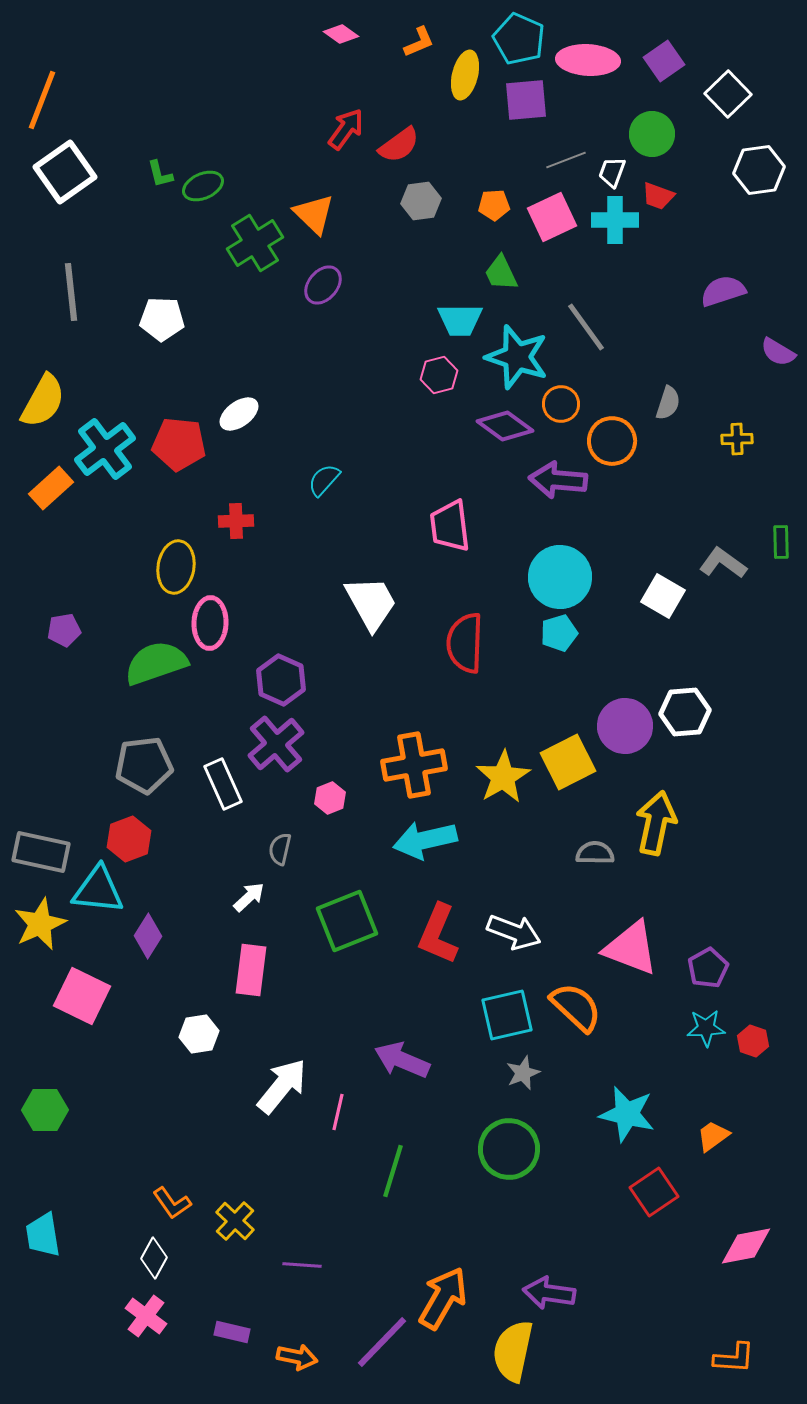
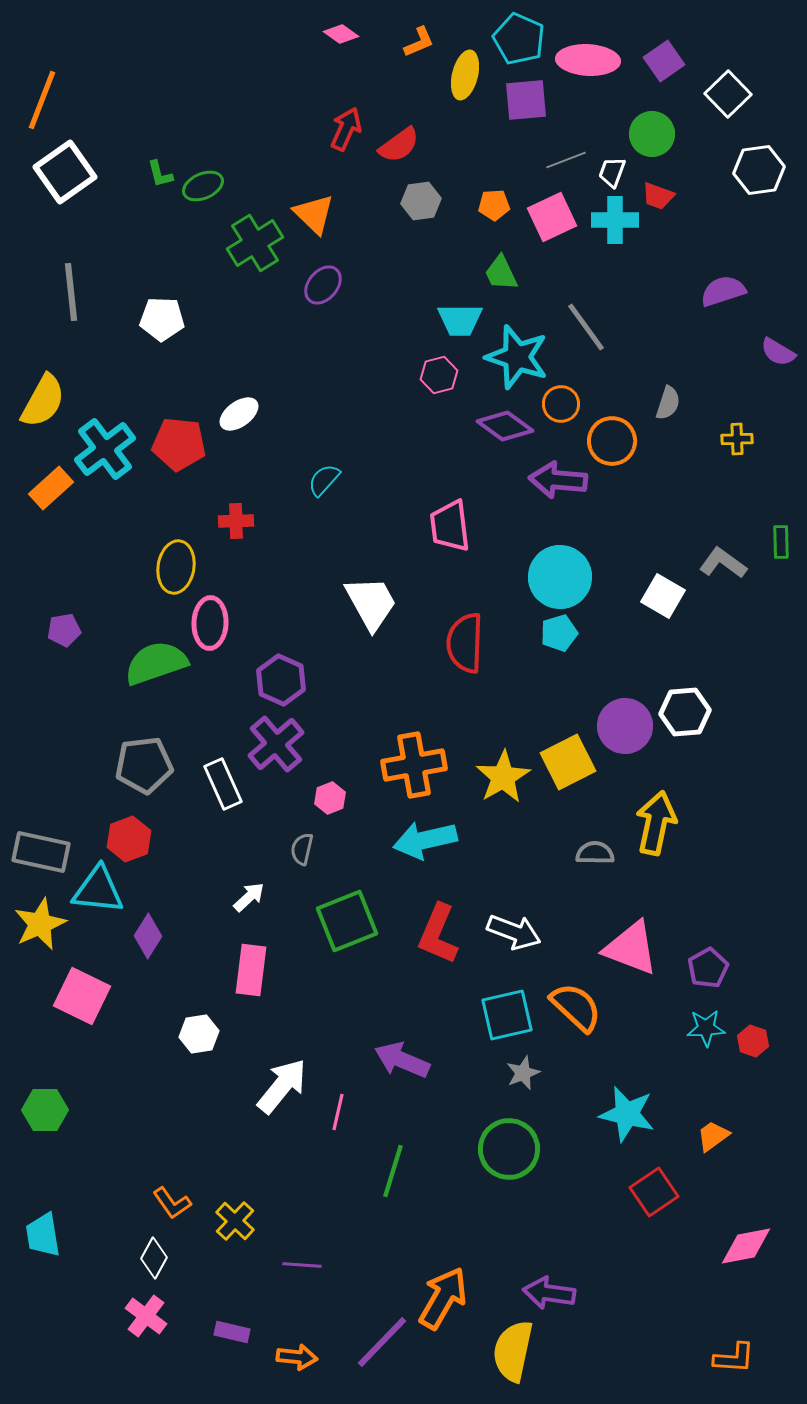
red arrow at (346, 129): rotated 12 degrees counterclockwise
gray semicircle at (280, 849): moved 22 px right
orange arrow at (297, 1357): rotated 6 degrees counterclockwise
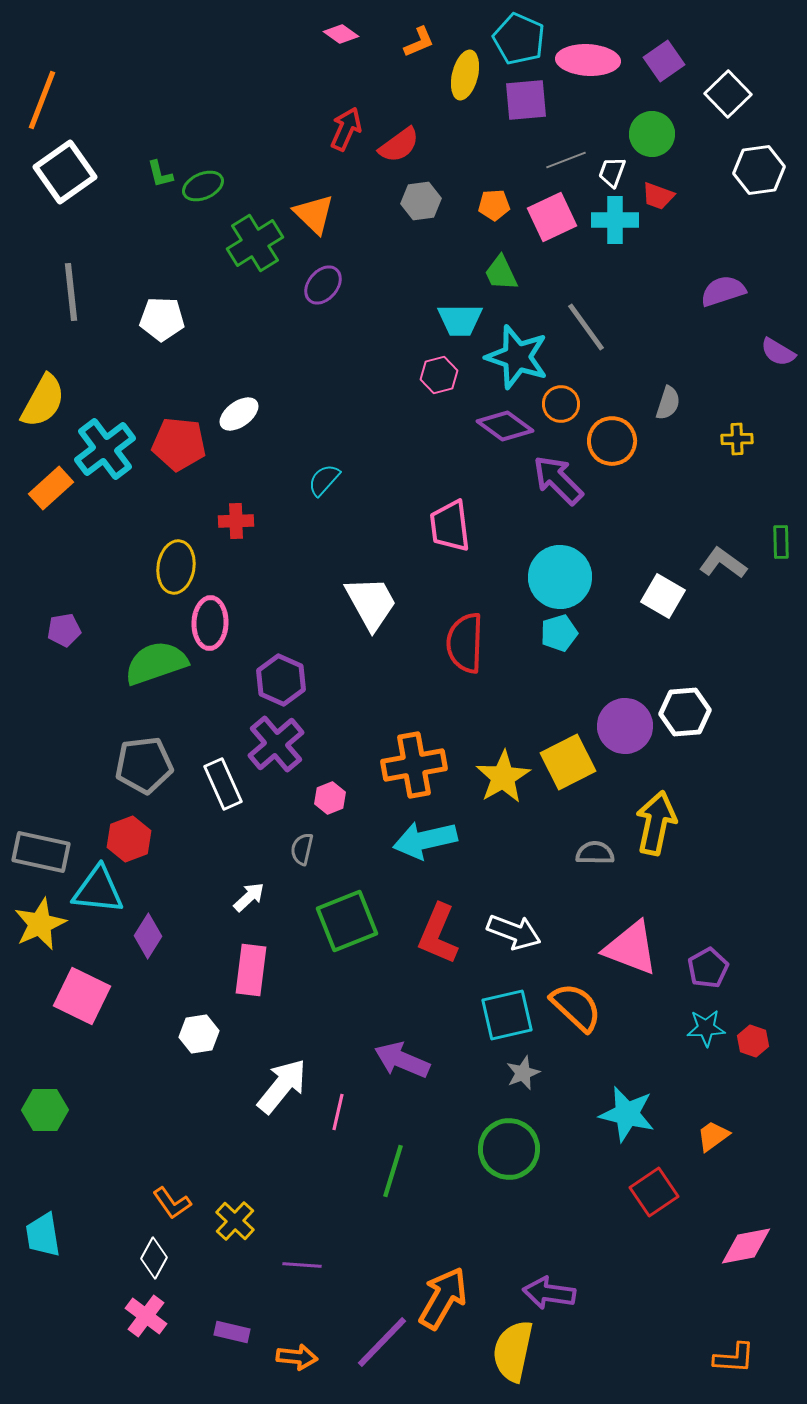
purple arrow at (558, 480): rotated 40 degrees clockwise
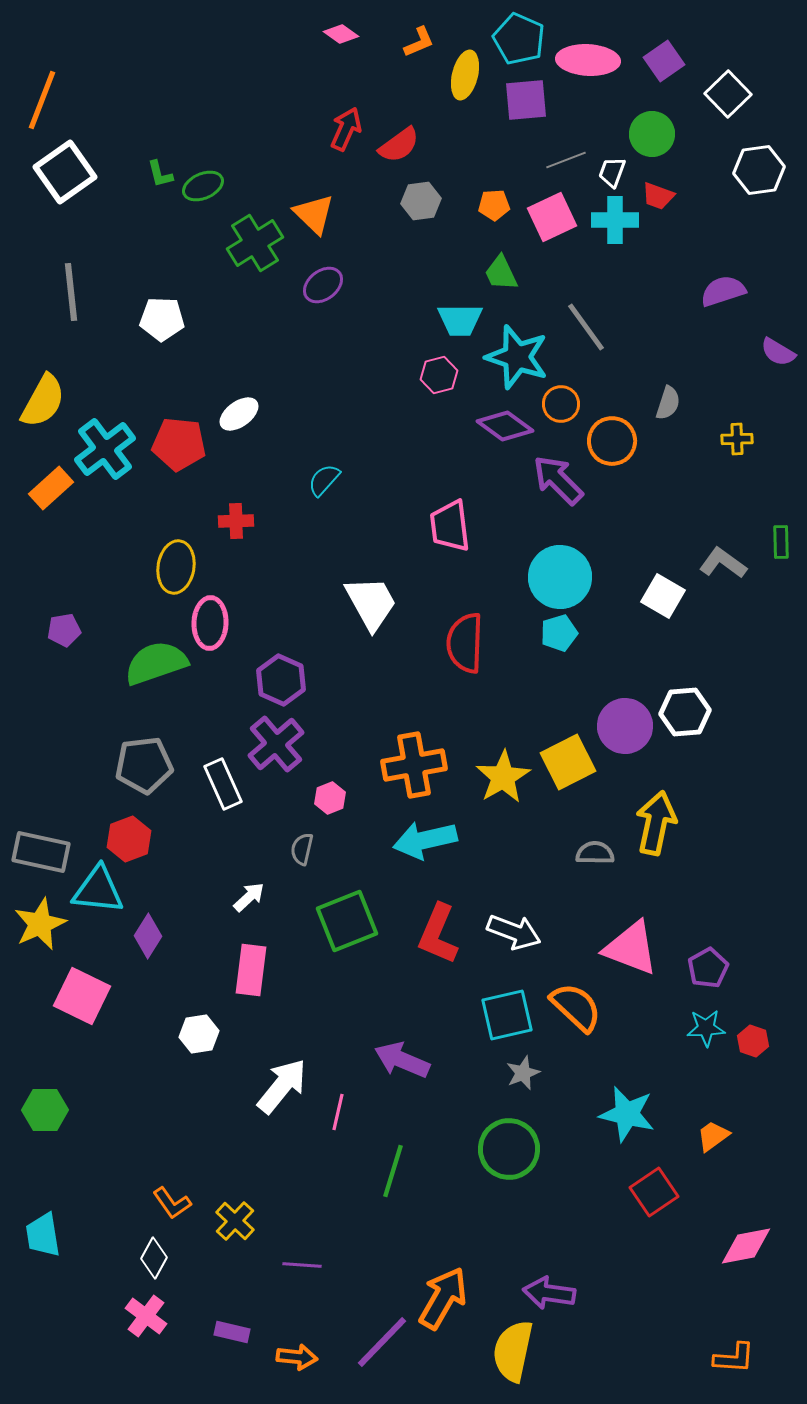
purple ellipse at (323, 285): rotated 12 degrees clockwise
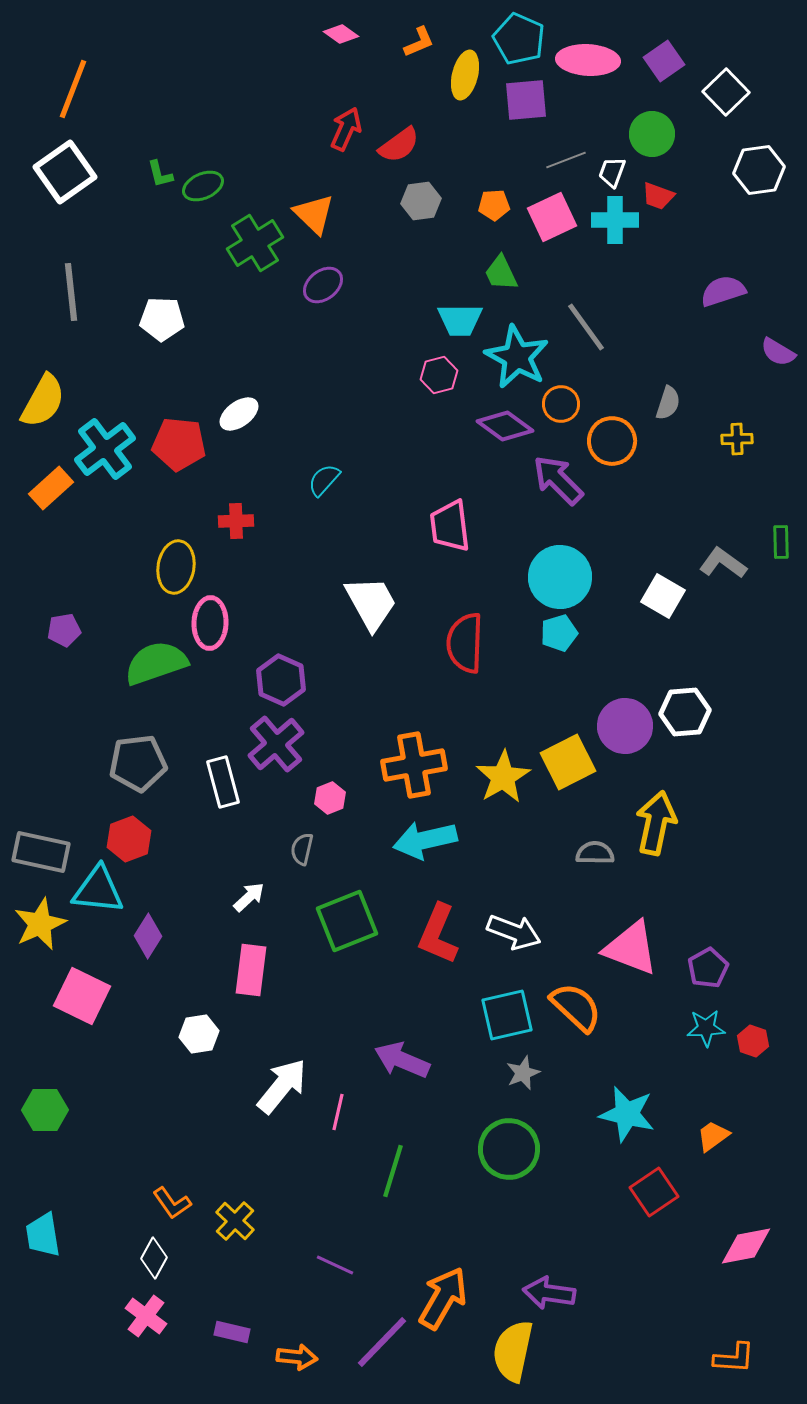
white square at (728, 94): moved 2 px left, 2 px up
orange line at (42, 100): moved 31 px right, 11 px up
cyan star at (517, 357): rotated 10 degrees clockwise
gray pentagon at (144, 765): moved 6 px left, 2 px up
white rectangle at (223, 784): moved 2 px up; rotated 9 degrees clockwise
purple line at (302, 1265): moved 33 px right; rotated 21 degrees clockwise
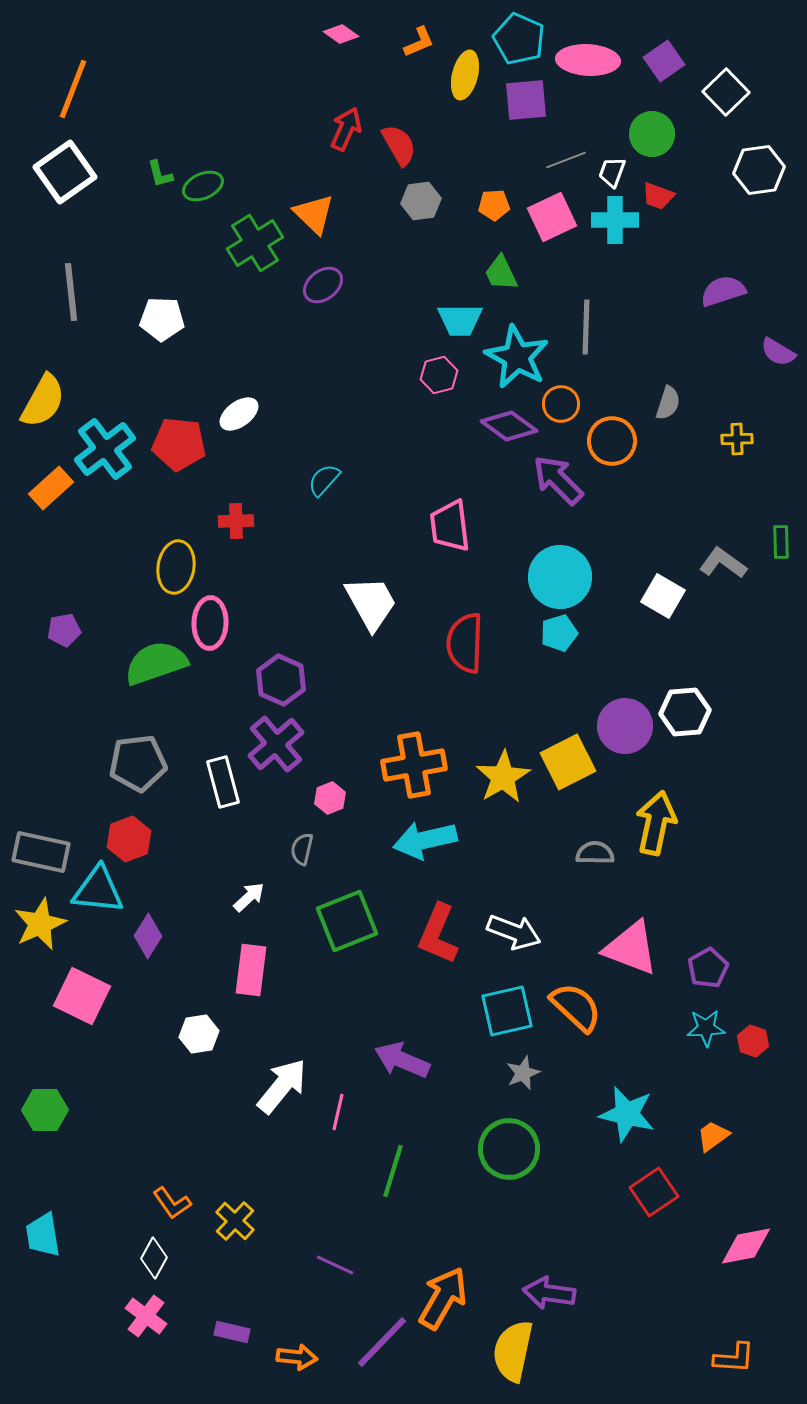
red semicircle at (399, 145): rotated 84 degrees counterclockwise
gray line at (586, 327): rotated 38 degrees clockwise
purple diamond at (505, 426): moved 4 px right
cyan square at (507, 1015): moved 4 px up
